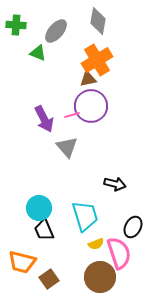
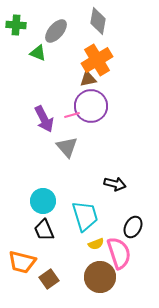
cyan circle: moved 4 px right, 7 px up
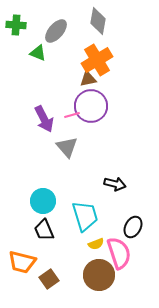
brown circle: moved 1 px left, 2 px up
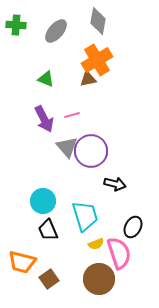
green triangle: moved 8 px right, 26 px down
purple circle: moved 45 px down
black trapezoid: moved 4 px right
brown circle: moved 4 px down
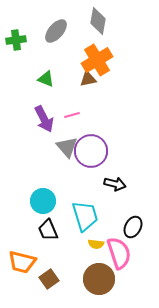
green cross: moved 15 px down; rotated 12 degrees counterclockwise
yellow semicircle: rotated 28 degrees clockwise
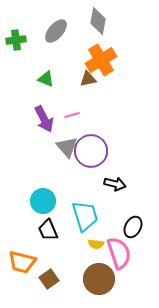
orange cross: moved 4 px right
